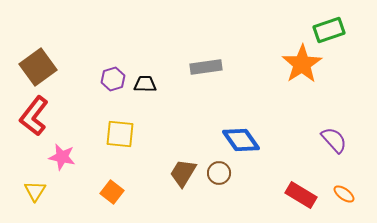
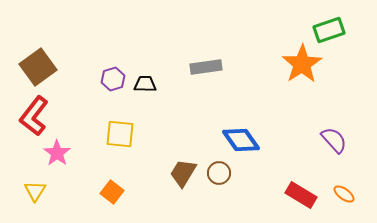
pink star: moved 5 px left, 4 px up; rotated 24 degrees clockwise
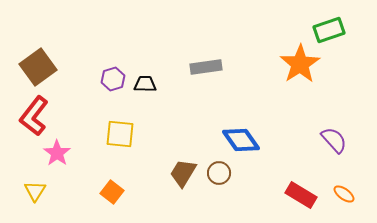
orange star: moved 2 px left
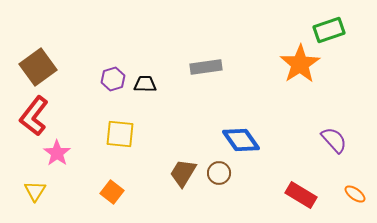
orange ellipse: moved 11 px right
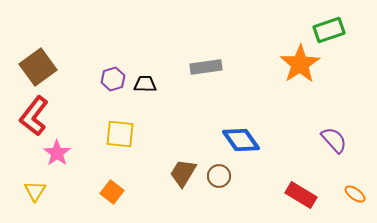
brown circle: moved 3 px down
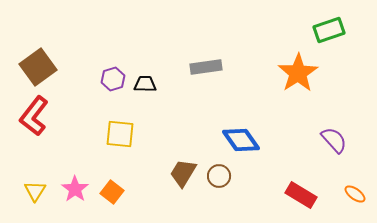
orange star: moved 2 px left, 9 px down
pink star: moved 18 px right, 36 px down
